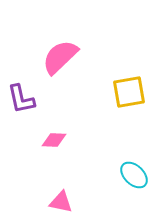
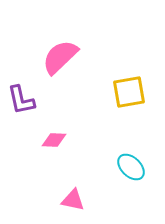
purple L-shape: moved 1 px down
cyan ellipse: moved 3 px left, 8 px up
pink triangle: moved 12 px right, 2 px up
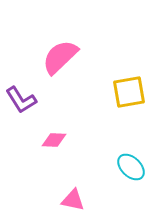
purple L-shape: rotated 20 degrees counterclockwise
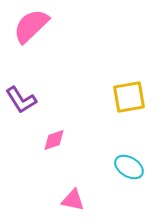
pink semicircle: moved 29 px left, 31 px up
yellow square: moved 5 px down
pink diamond: rotated 20 degrees counterclockwise
cyan ellipse: moved 2 px left; rotated 12 degrees counterclockwise
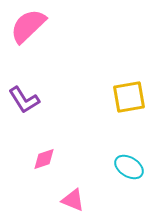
pink semicircle: moved 3 px left
purple L-shape: moved 3 px right
pink diamond: moved 10 px left, 19 px down
pink triangle: rotated 10 degrees clockwise
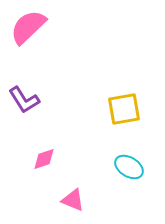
pink semicircle: moved 1 px down
yellow square: moved 5 px left, 12 px down
